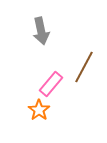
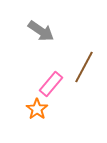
gray arrow: rotated 44 degrees counterclockwise
orange star: moved 2 px left, 1 px up
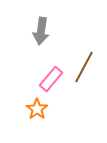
gray arrow: rotated 64 degrees clockwise
pink rectangle: moved 5 px up
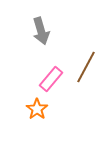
gray arrow: rotated 24 degrees counterclockwise
brown line: moved 2 px right
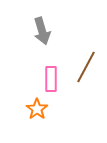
gray arrow: moved 1 px right
pink rectangle: rotated 40 degrees counterclockwise
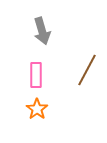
brown line: moved 1 px right, 3 px down
pink rectangle: moved 15 px left, 4 px up
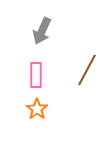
gray arrow: rotated 40 degrees clockwise
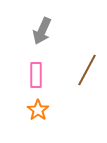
orange star: moved 1 px right, 1 px down
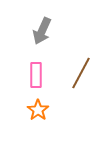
brown line: moved 6 px left, 3 px down
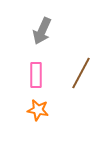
orange star: rotated 25 degrees counterclockwise
